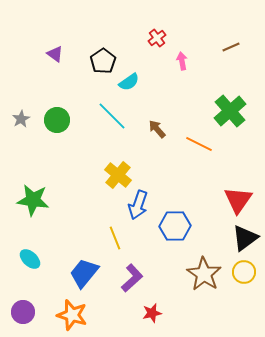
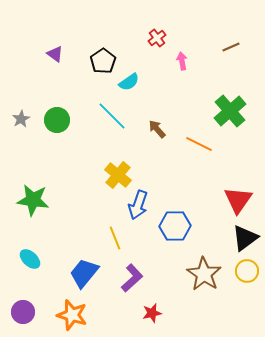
yellow circle: moved 3 px right, 1 px up
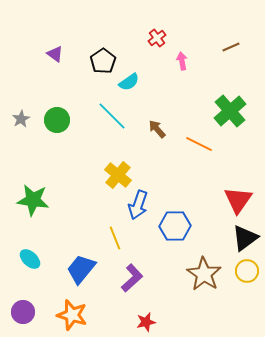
blue trapezoid: moved 3 px left, 4 px up
red star: moved 6 px left, 9 px down
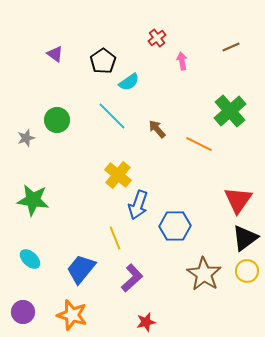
gray star: moved 5 px right, 19 px down; rotated 12 degrees clockwise
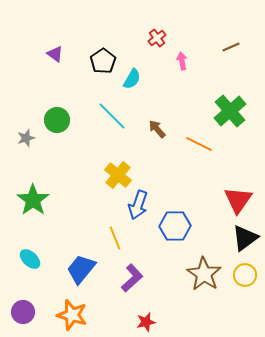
cyan semicircle: moved 3 px right, 3 px up; rotated 25 degrees counterclockwise
green star: rotated 28 degrees clockwise
yellow circle: moved 2 px left, 4 px down
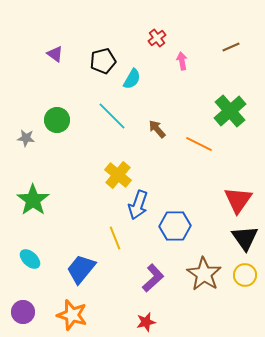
black pentagon: rotated 20 degrees clockwise
gray star: rotated 24 degrees clockwise
black triangle: rotated 28 degrees counterclockwise
purple L-shape: moved 21 px right
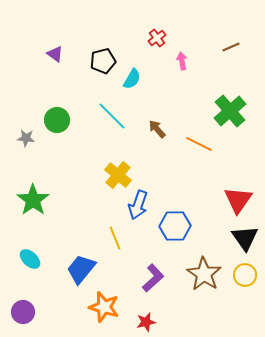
orange star: moved 32 px right, 8 px up
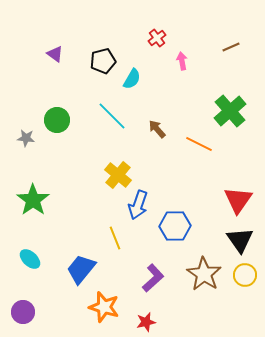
black triangle: moved 5 px left, 2 px down
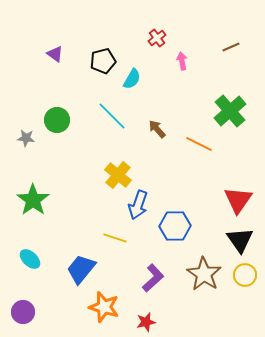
yellow line: rotated 50 degrees counterclockwise
